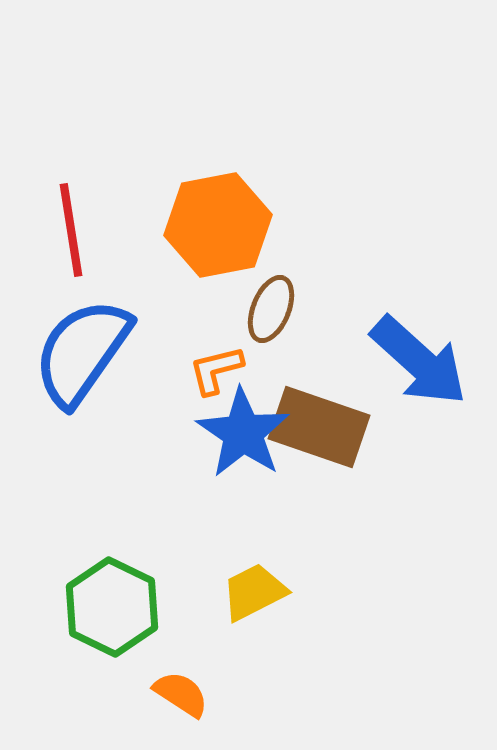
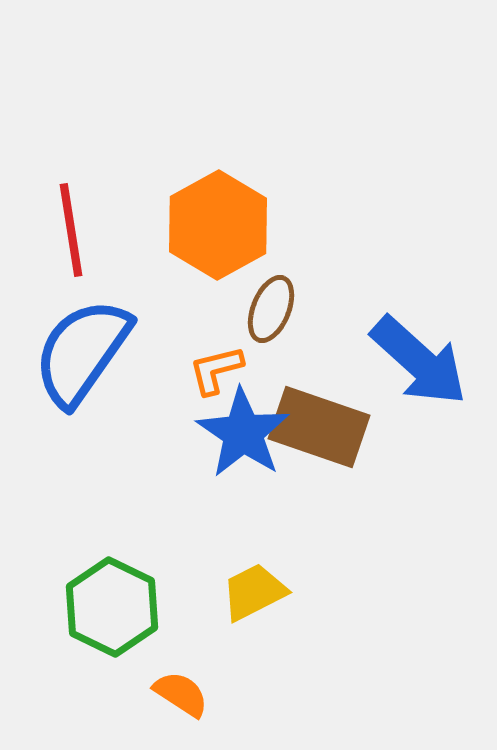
orange hexagon: rotated 18 degrees counterclockwise
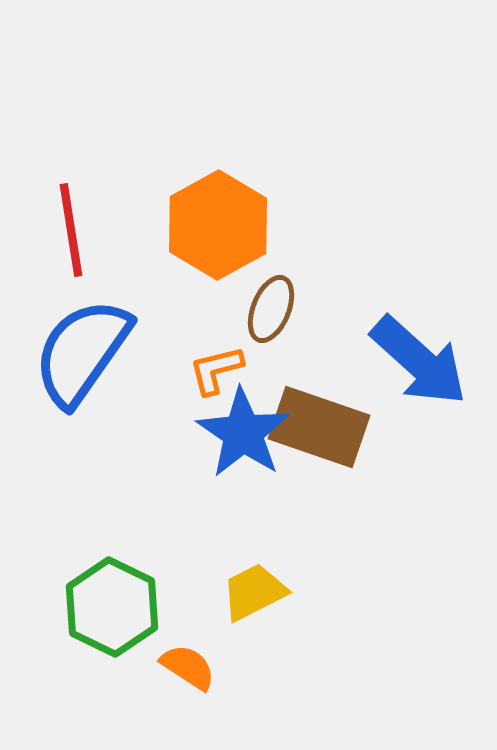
orange semicircle: moved 7 px right, 27 px up
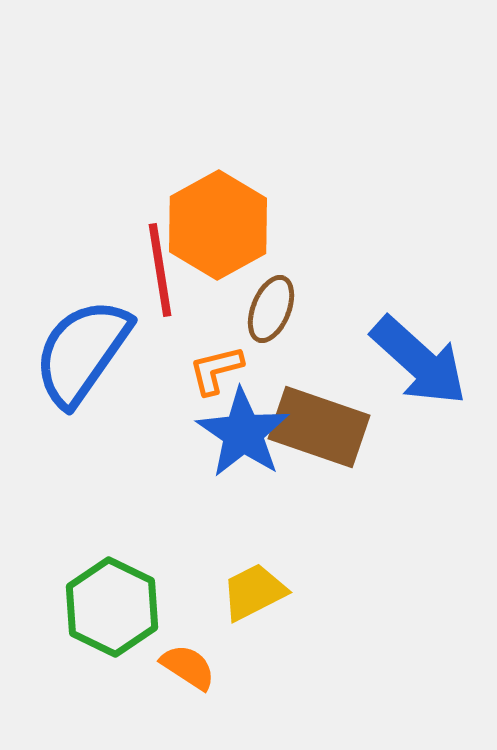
red line: moved 89 px right, 40 px down
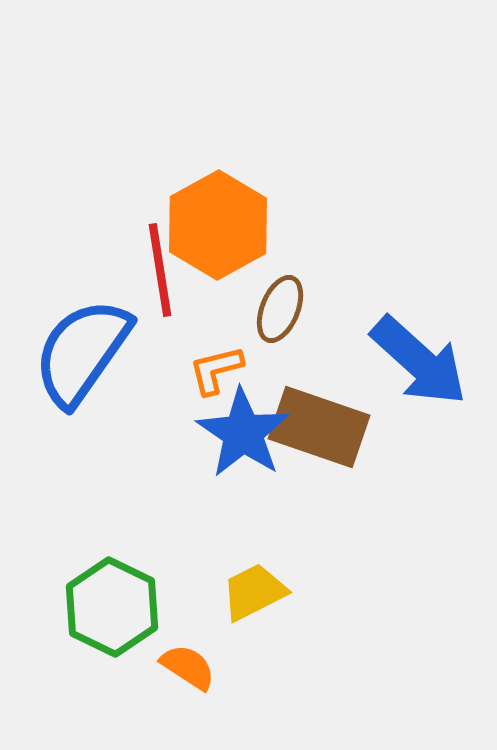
brown ellipse: moved 9 px right
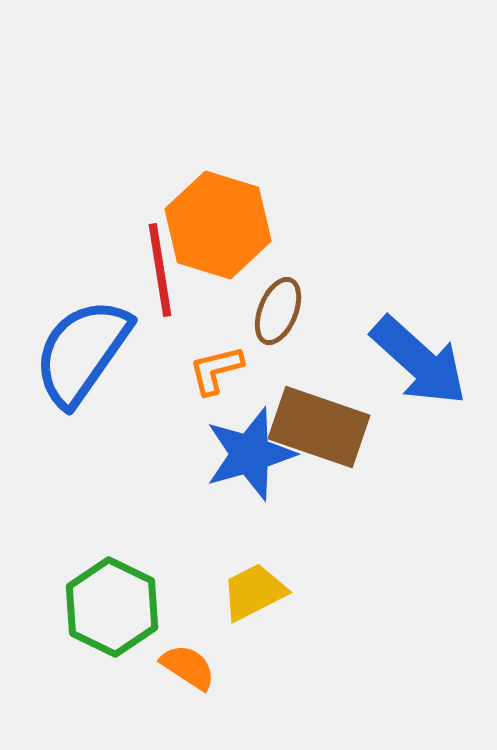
orange hexagon: rotated 14 degrees counterclockwise
brown ellipse: moved 2 px left, 2 px down
blue star: moved 7 px right, 21 px down; rotated 22 degrees clockwise
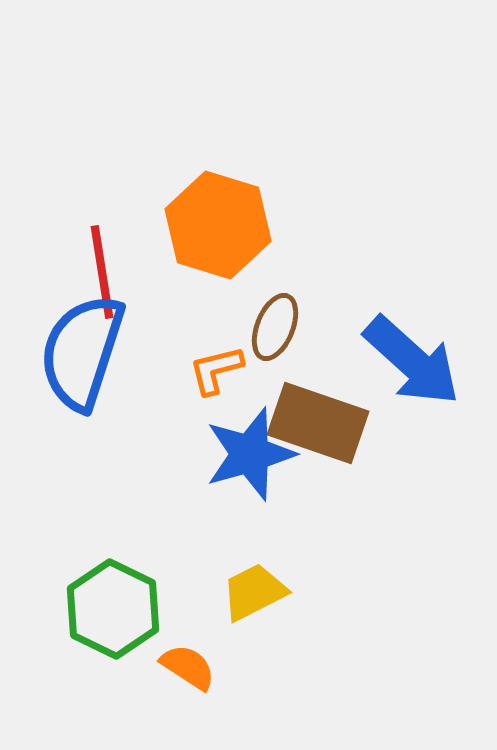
red line: moved 58 px left, 2 px down
brown ellipse: moved 3 px left, 16 px down
blue semicircle: rotated 17 degrees counterclockwise
blue arrow: moved 7 px left
brown rectangle: moved 1 px left, 4 px up
green hexagon: moved 1 px right, 2 px down
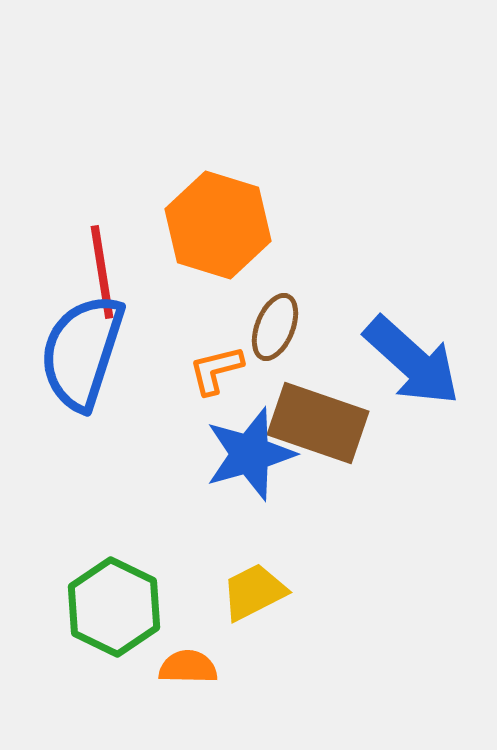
green hexagon: moved 1 px right, 2 px up
orange semicircle: rotated 32 degrees counterclockwise
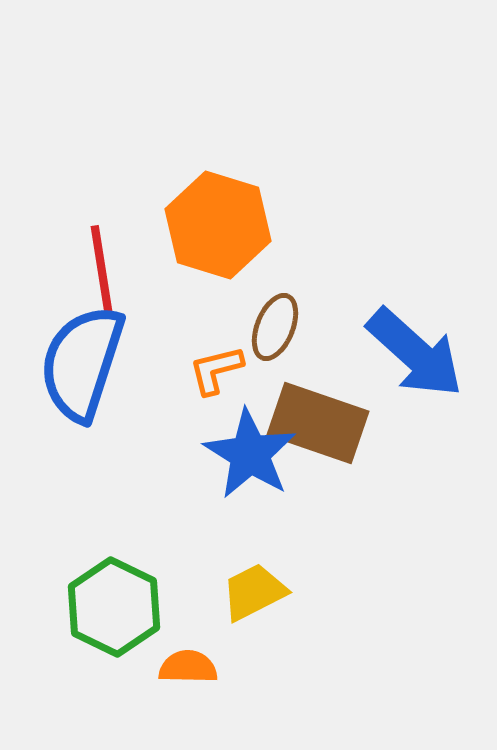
blue semicircle: moved 11 px down
blue arrow: moved 3 px right, 8 px up
blue star: rotated 24 degrees counterclockwise
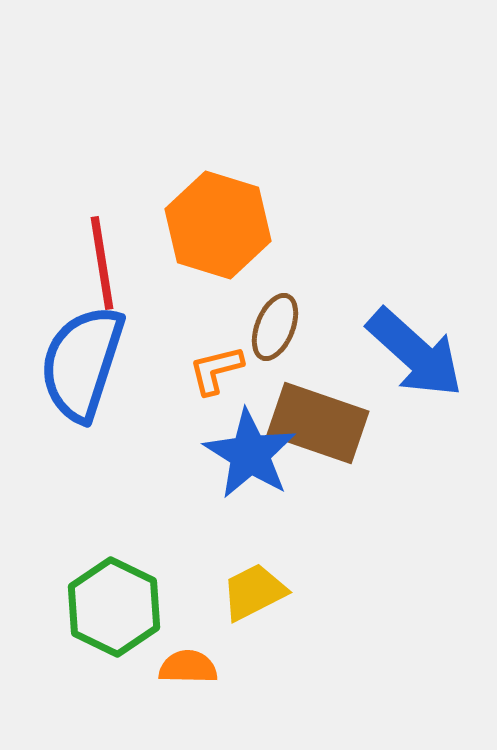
red line: moved 9 px up
